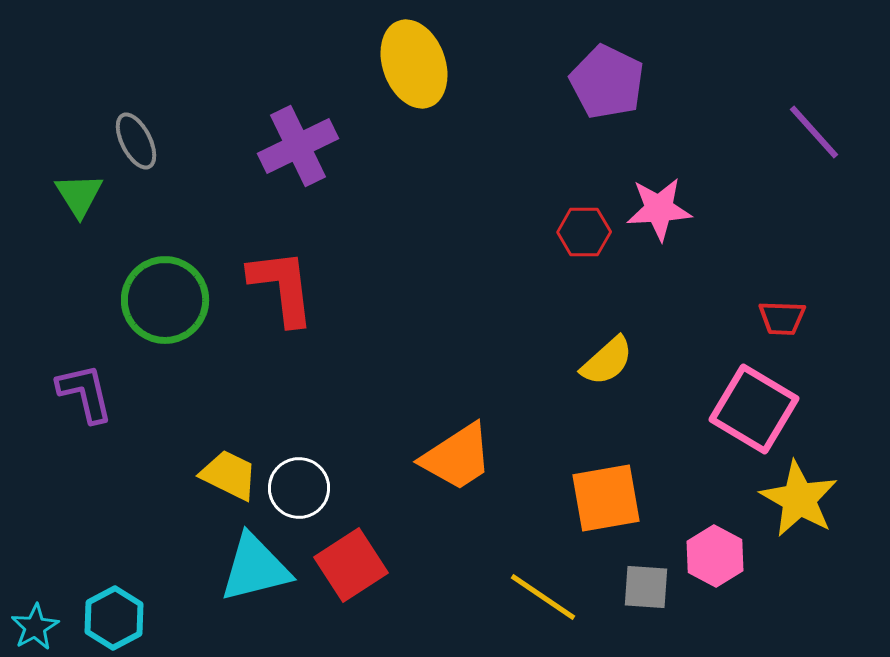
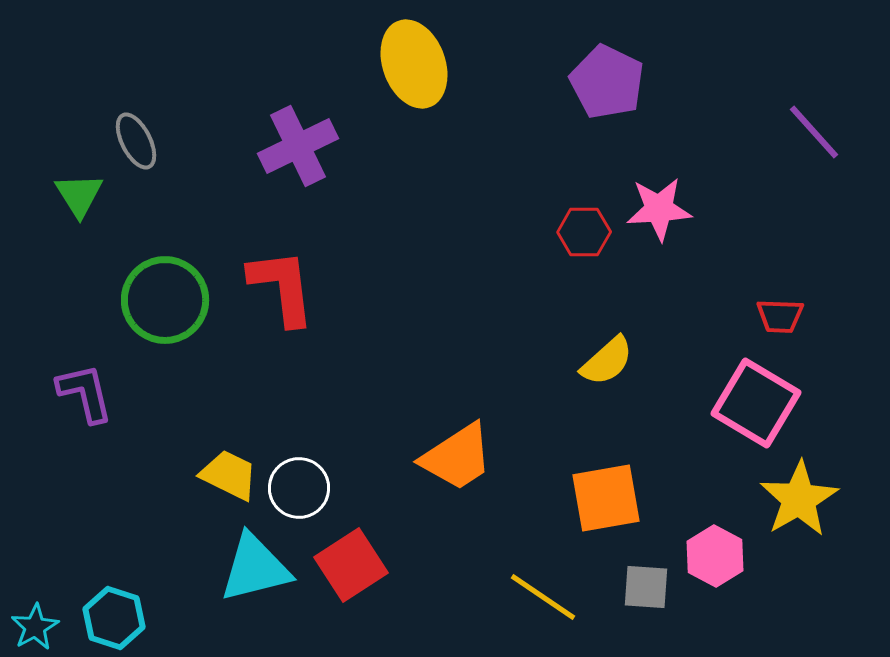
red trapezoid: moved 2 px left, 2 px up
pink square: moved 2 px right, 6 px up
yellow star: rotated 12 degrees clockwise
cyan hexagon: rotated 14 degrees counterclockwise
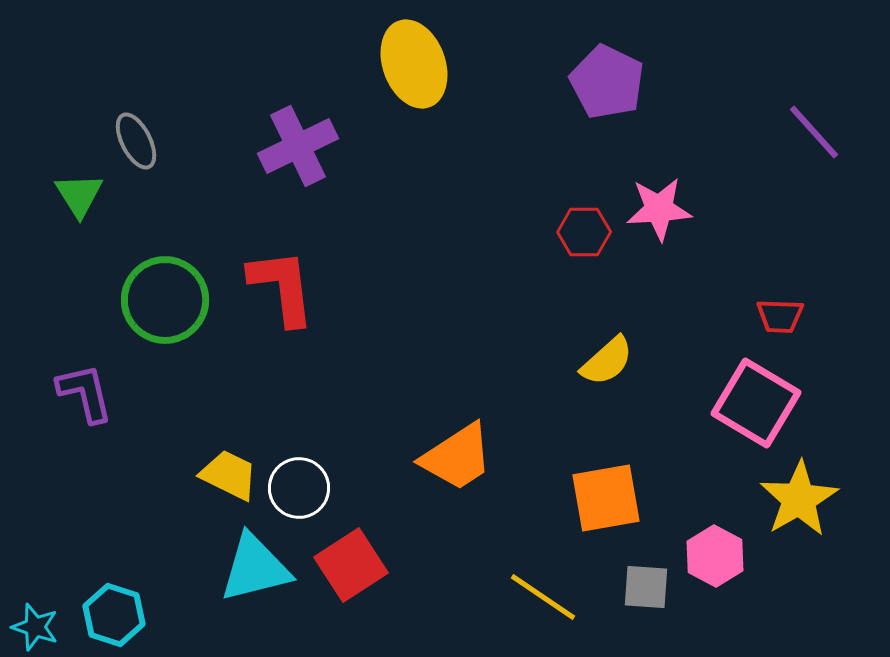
cyan hexagon: moved 3 px up
cyan star: rotated 24 degrees counterclockwise
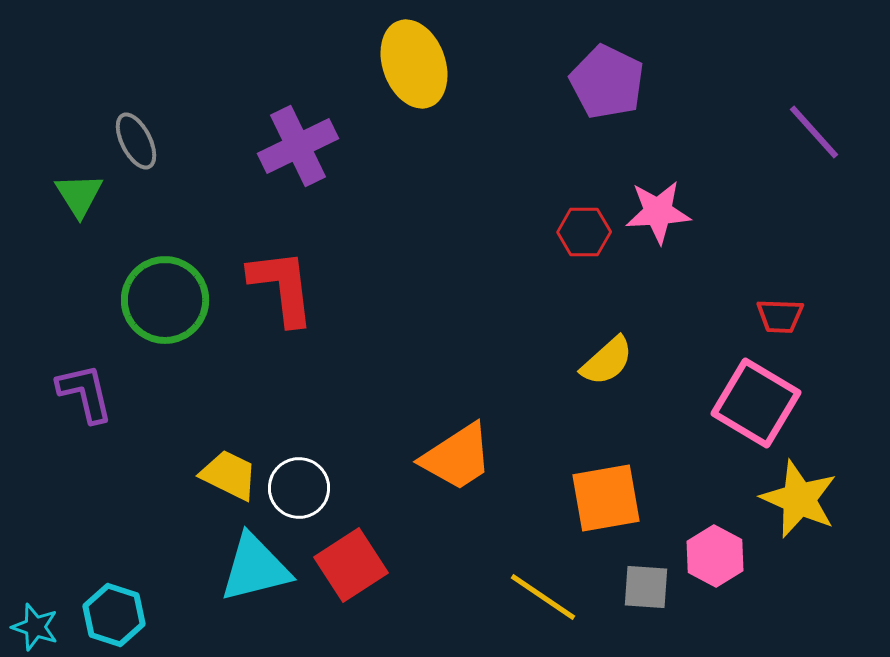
pink star: moved 1 px left, 3 px down
yellow star: rotated 18 degrees counterclockwise
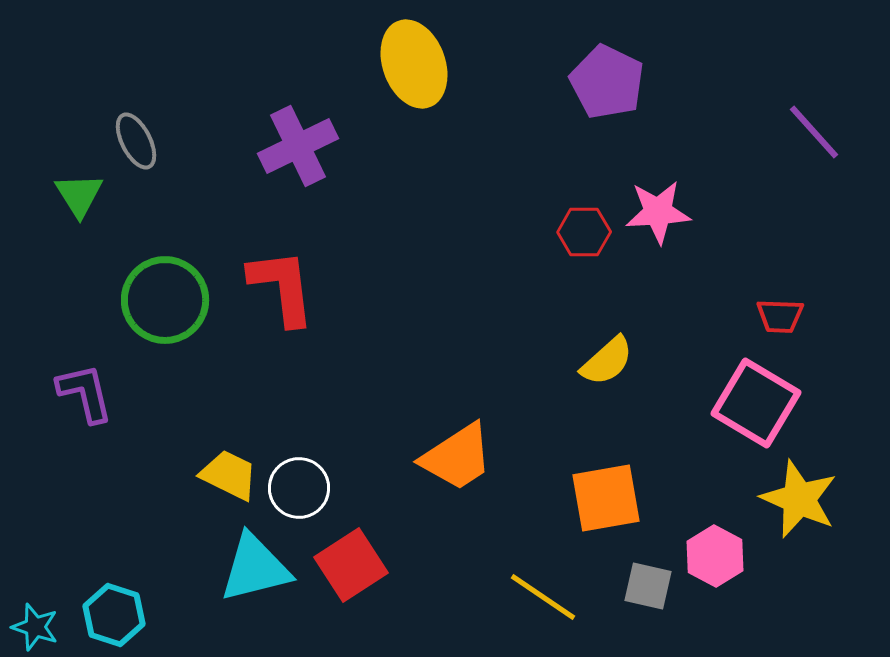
gray square: moved 2 px right, 1 px up; rotated 9 degrees clockwise
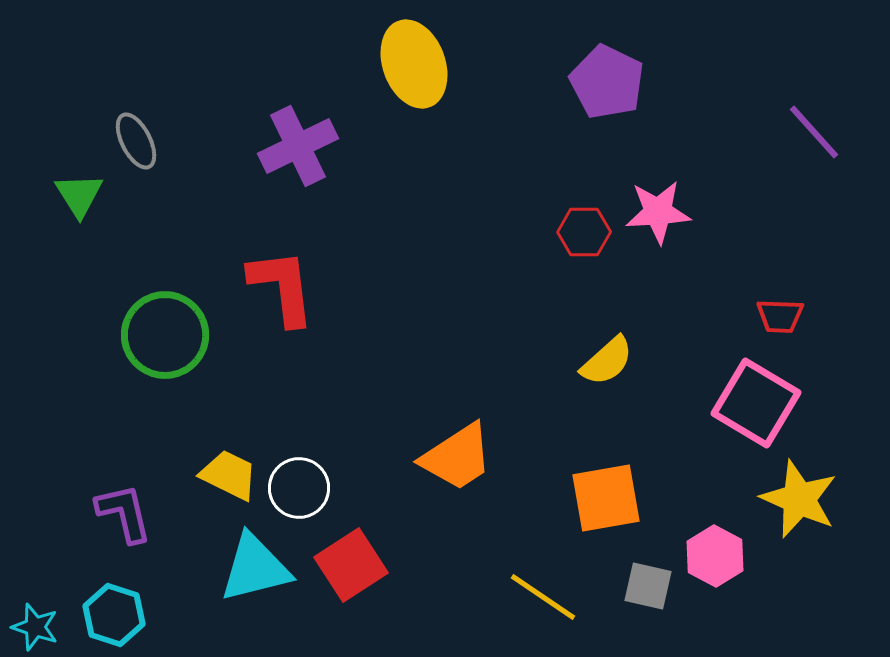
green circle: moved 35 px down
purple L-shape: moved 39 px right, 120 px down
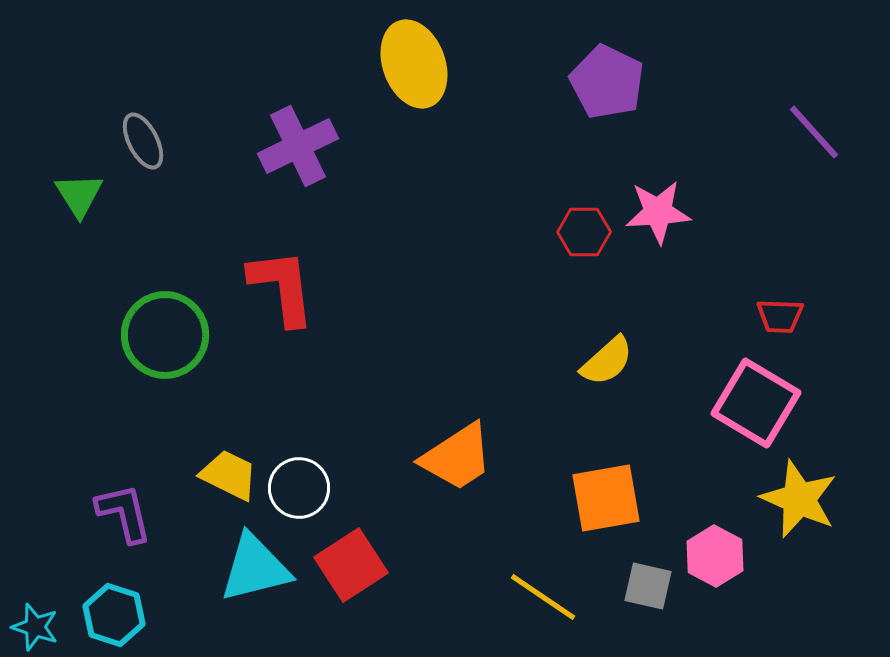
gray ellipse: moved 7 px right
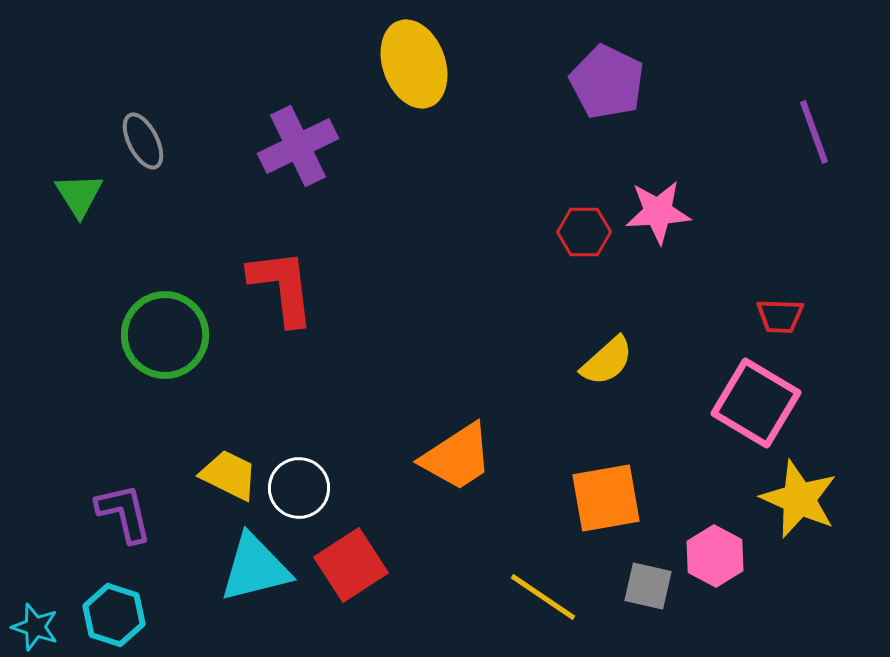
purple line: rotated 22 degrees clockwise
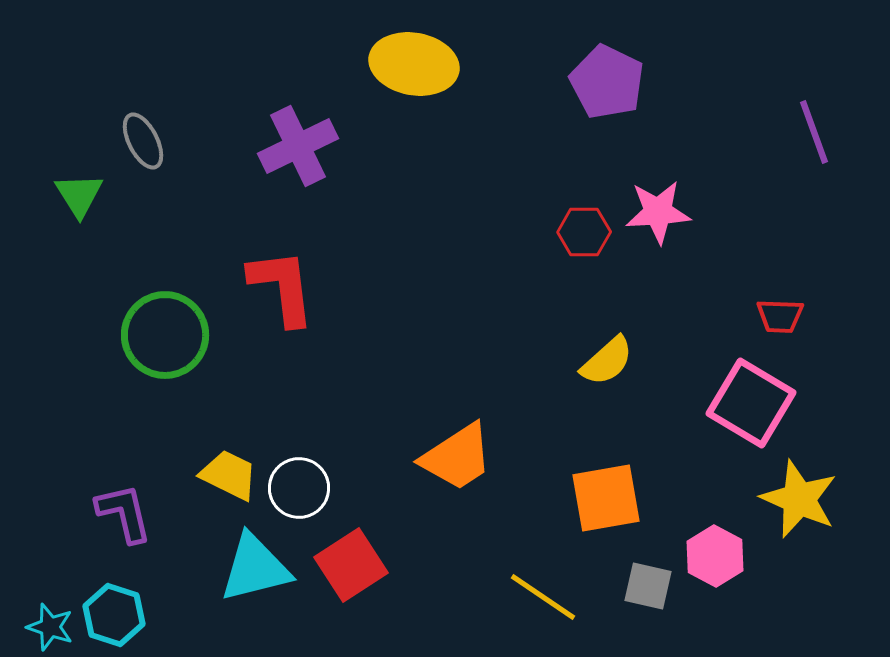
yellow ellipse: rotated 60 degrees counterclockwise
pink square: moved 5 px left
cyan star: moved 15 px right
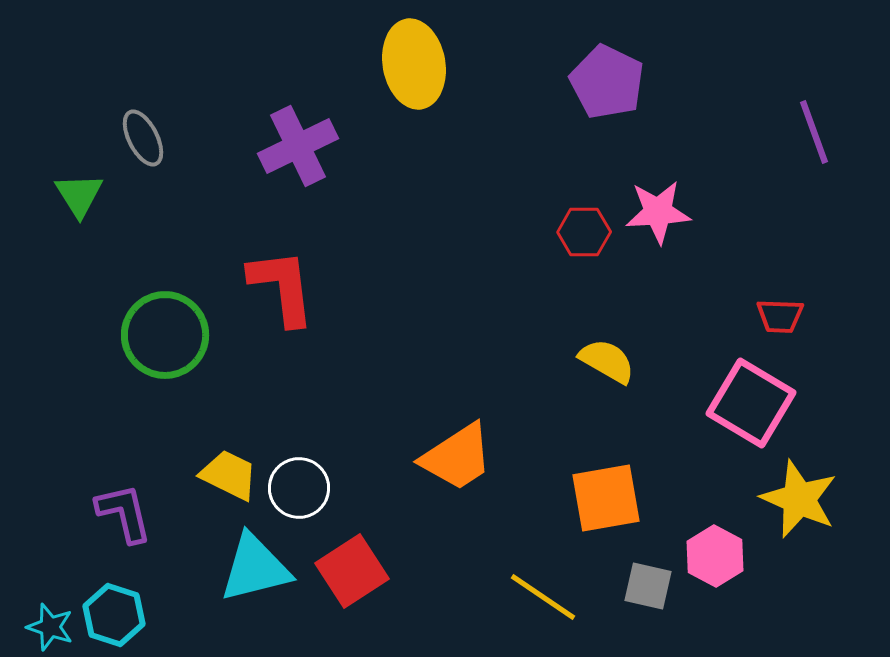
yellow ellipse: rotated 70 degrees clockwise
gray ellipse: moved 3 px up
yellow semicircle: rotated 108 degrees counterclockwise
red square: moved 1 px right, 6 px down
